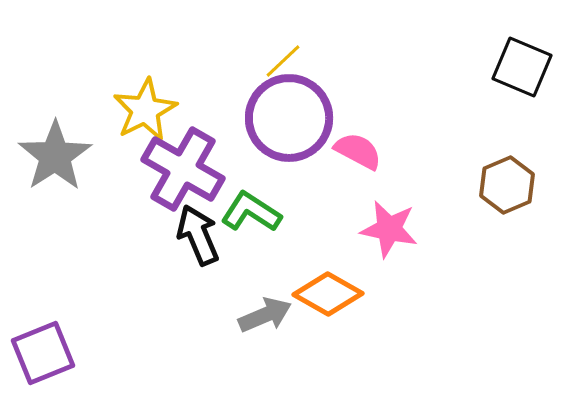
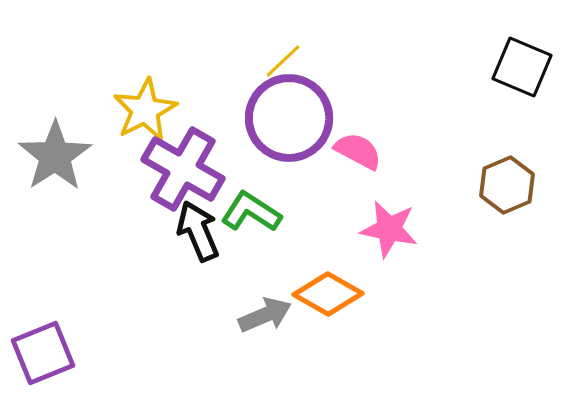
black arrow: moved 4 px up
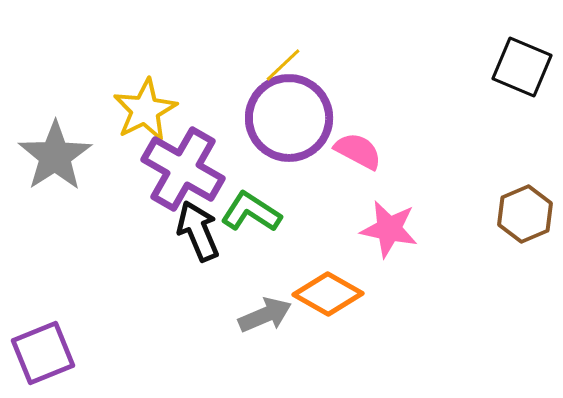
yellow line: moved 4 px down
brown hexagon: moved 18 px right, 29 px down
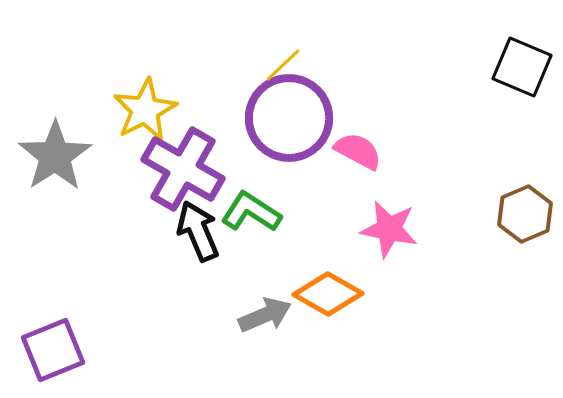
purple square: moved 10 px right, 3 px up
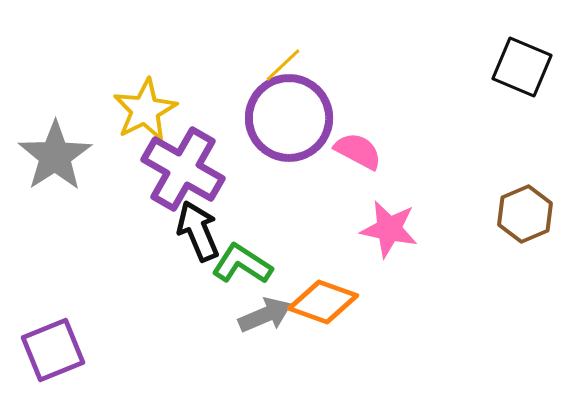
green L-shape: moved 9 px left, 52 px down
orange diamond: moved 5 px left, 8 px down; rotated 10 degrees counterclockwise
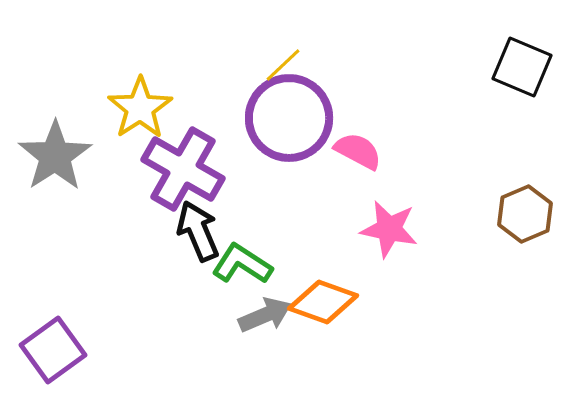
yellow star: moved 5 px left, 2 px up; rotated 6 degrees counterclockwise
purple square: rotated 14 degrees counterclockwise
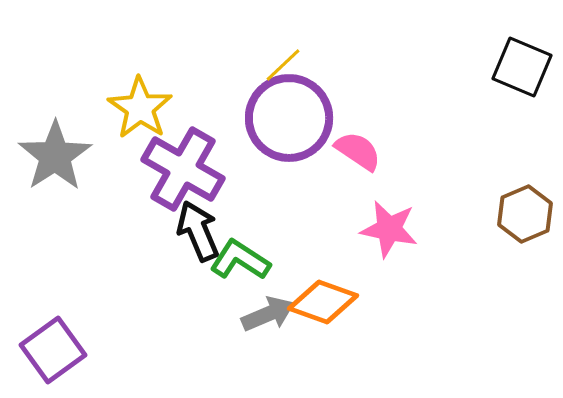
yellow star: rotated 4 degrees counterclockwise
pink semicircle: rotated 6 degrees clockwise
green L-shape: moved 2 px left, 4 px up
gray arrow: moved 3 px right, 1 px up
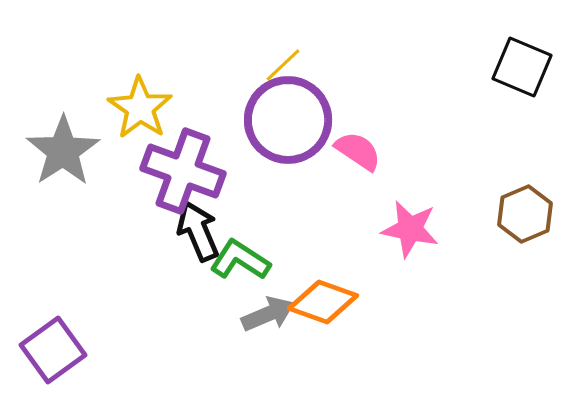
purple circle: moved 1 px left, 2 px down
gray star: moved 8 px right, 5 px up
purple cross: moved 2 px down; rotated 10 degrees counterclockwise
pink star: moved 21 px right
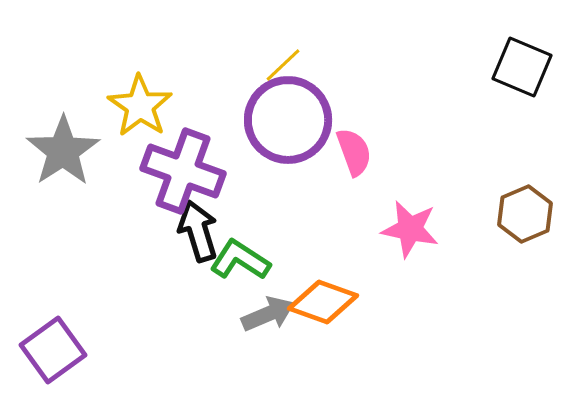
yellow star: moved 2 px up
pink semicircle: moved 4 px left, 1 px down; rotated 36 degrees clockwise
black arrow: rotated 6 degrees clockwise
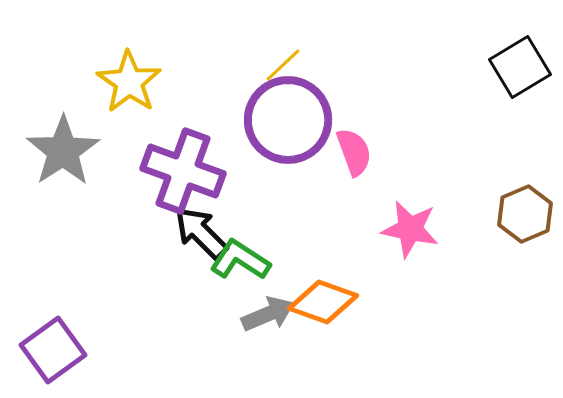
black square: moved 2 px left; rotated 36 degrees clockwise
yellow star: moved 11 px left, 24 px up
black arrow: moved 3 px right, 2 px down; rotated 28 degrees counterclockwise
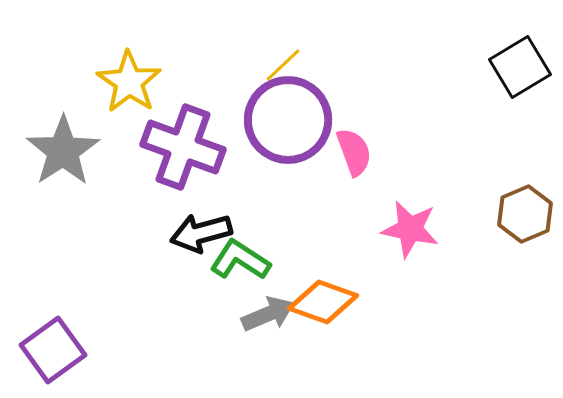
purple cross: moved 24 px up
black arrow: rotated 60 degrees counterclockwise
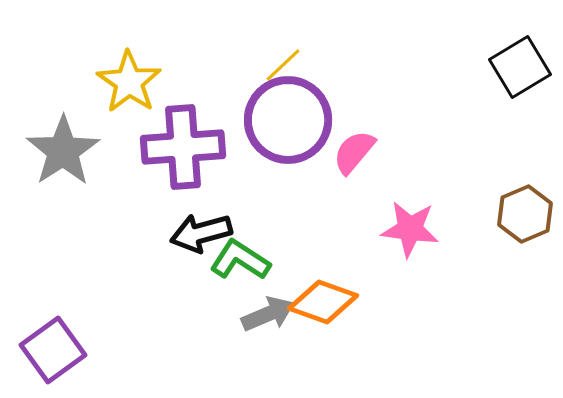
purple cross: rotated 24 degrees counterclockwise
pink semicircle: rotated 120 degrees counterclockwise
pink star: rotated 4 degrees counterclockwise
